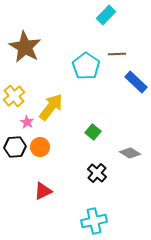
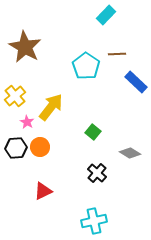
yellow cross: moved 1 px right
black hexagon: moved 1 px right, 1 px down
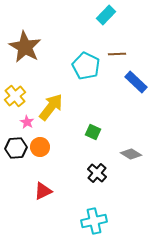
cyan pentagon: rotated 8 degrees counterclockwise
green square: rotated 14 degrees counterclockwise
gray diamond: moved 1 px right, 1 px down
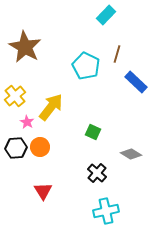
brown line: rotated 72 degrees counterclockwise
red triangle: rotated 36 degrees counterclockwise
cyan cross: moved 12 px right, 10 px up
